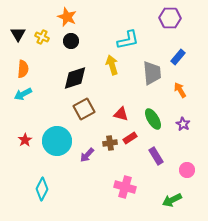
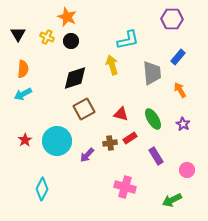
purple hexagon: moved 2 px right, 1 px down
yellow cross: moved 5 px right
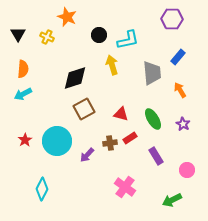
black circle: moved 28 px right, 6 px up
pink cross: rotated 20 degrees clockwise
